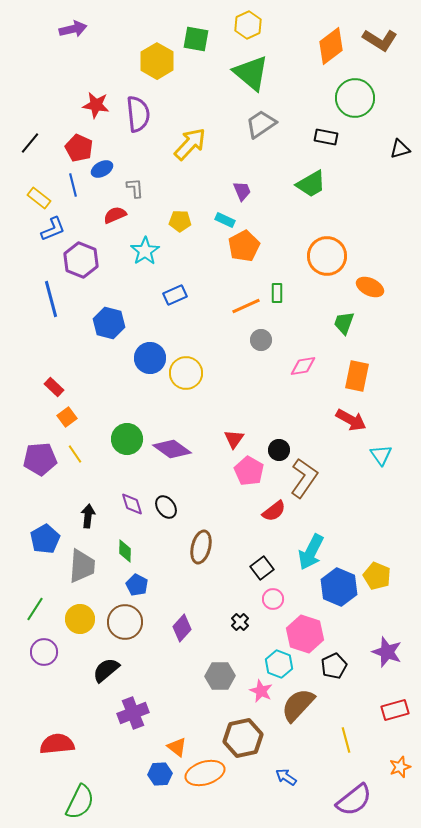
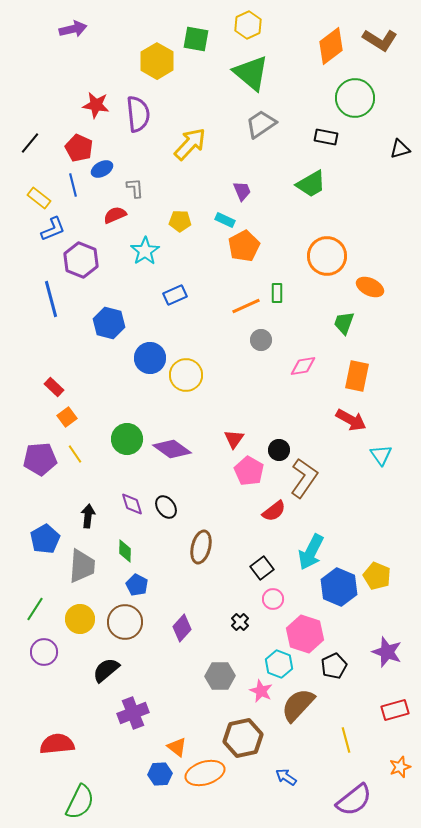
yellow circle at (186, 373): moved 2 px down
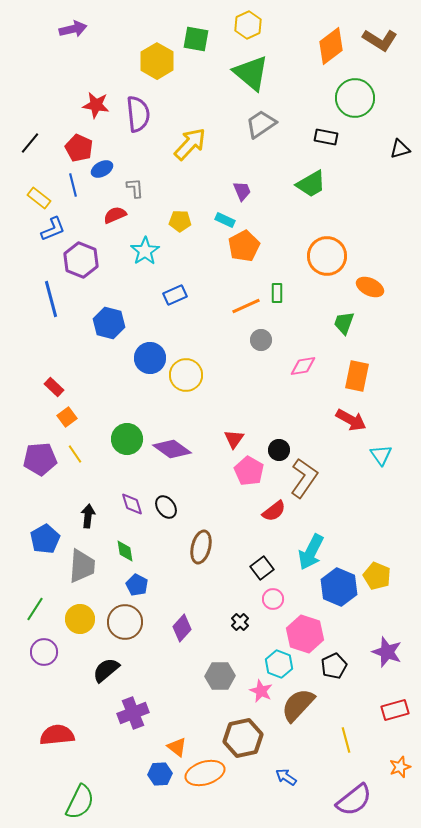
green diamond at (125, 551): rotated 10 degrees counterclockwise
red semicircle at (57, 744): moved 9 px up
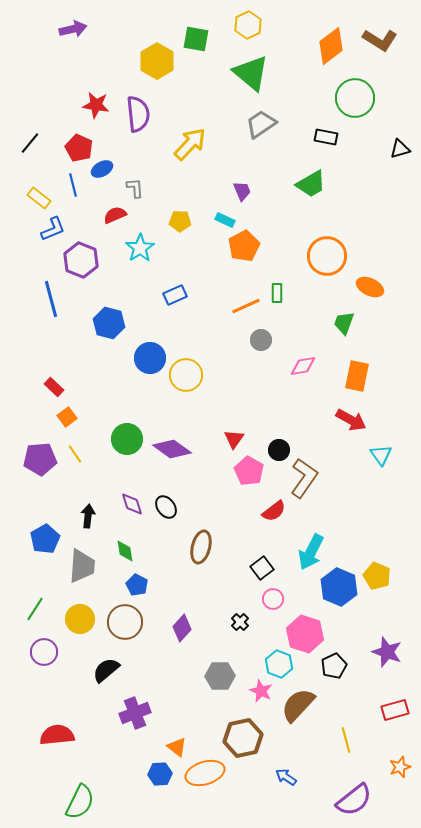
cyan star at (145, 251): moved 5 px left, 3 px up
purple cross at (133, 713): moved 2 px right
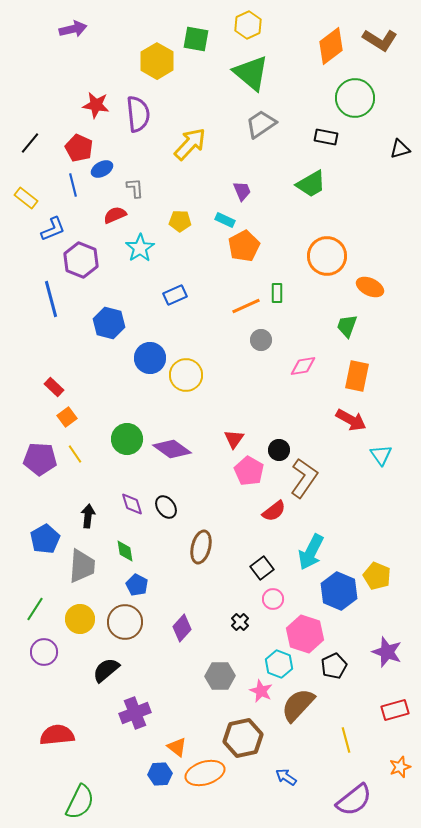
yellow rectangle at (39, 198): moved 13 px left
green trapezoid at (344, 323): moved 3 px right, 3 px down
purple pentagon at (40, 459): rotated 8 degrees clockwise
blue hexagon at (339, 587): moved 4 px down
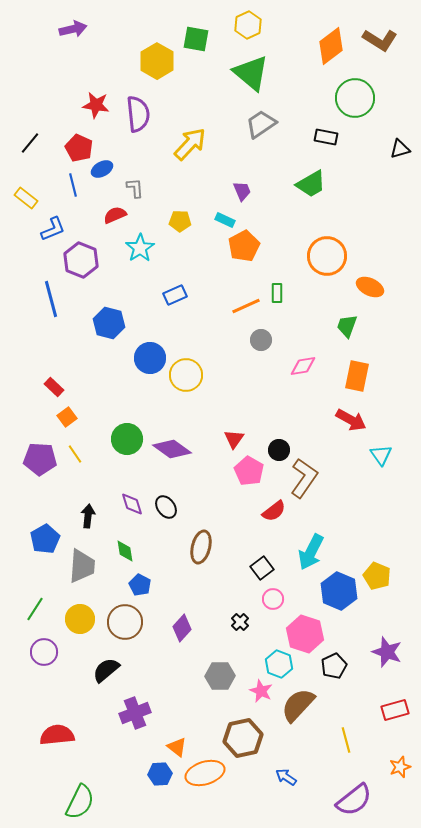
blue pentagon at (137, 585): moved 3 px right
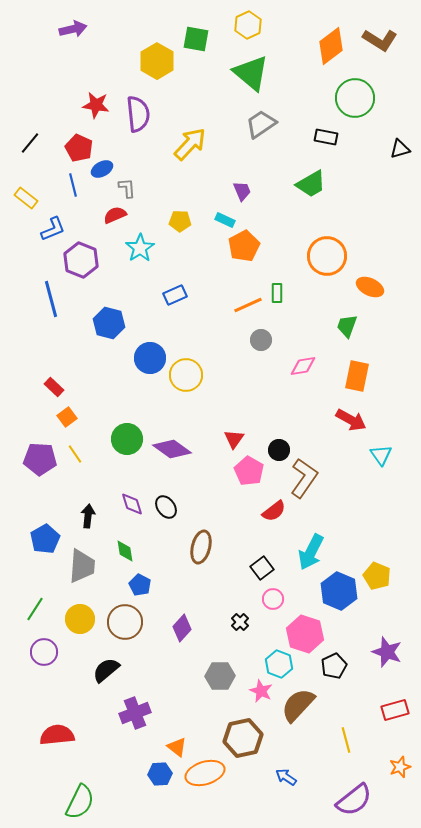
gray L-shape at (135, 188): moved 8 px left
orange line at (246, 306): moved 2 px right, 1 px up
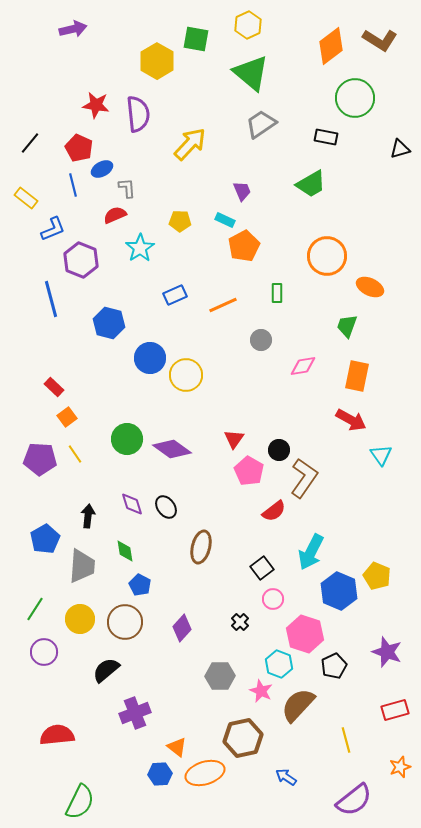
orange line at (248, 305): moved 25 px left
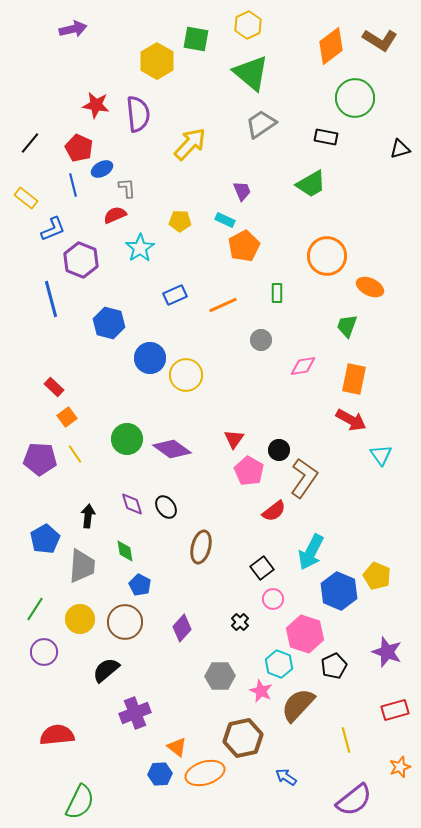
orange rectangle at (357, 376): moved 3 px left, 3 px down
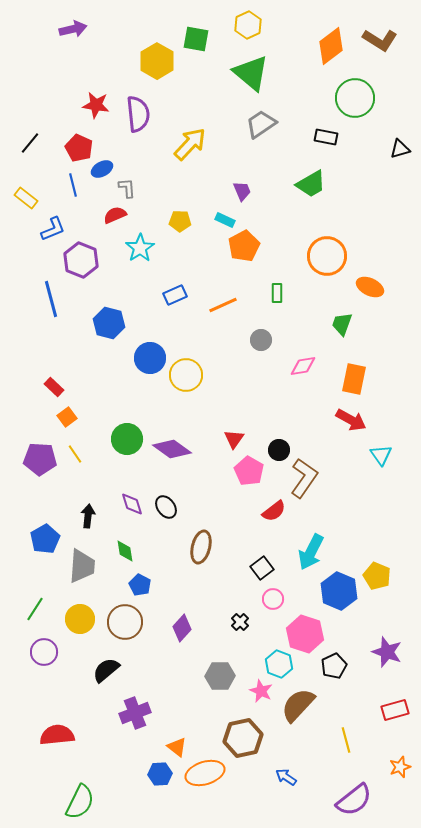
green trapezoid at (347, 326): moved 5 px left, 2 px up
